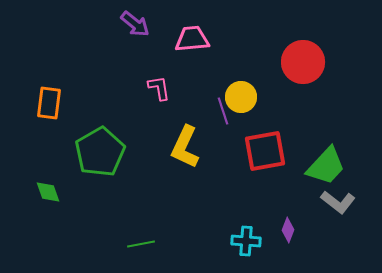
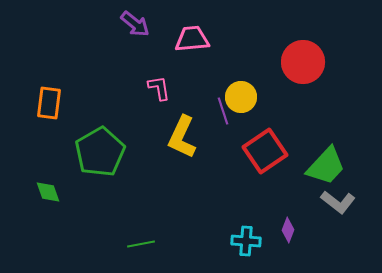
yellow L-shape: moved 3 px left, 10 px up
red square: rotated 24 degrees counterclockwise
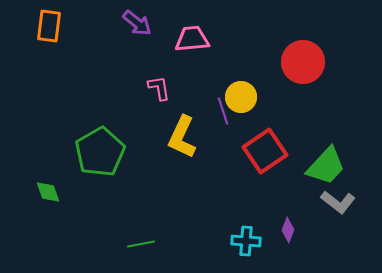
purple arrow: moved 2 px right, 1 px up
orange rectangle: moved 77 px up
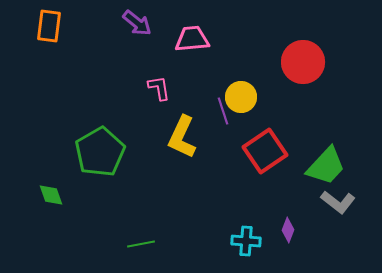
green diamond: moved 3 px right, 3 px down
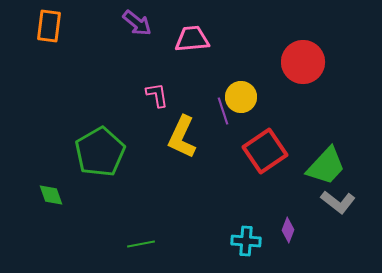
pink L-shape: moved 2 px left, 7 px down
